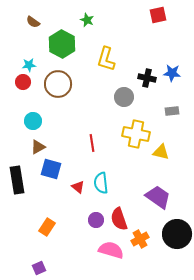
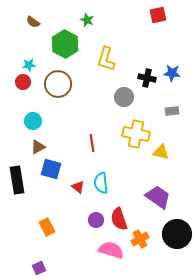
green hexagon: moved 3 px right
orange rectangle: rotated 60 degrees counterclockwise
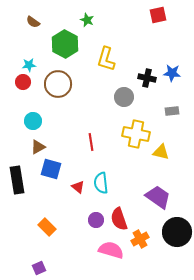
red line: moved 1 px left, 1 px up
orange rectangle: rotated 18 degrees counterclockwise
black circle: moved 2 px up
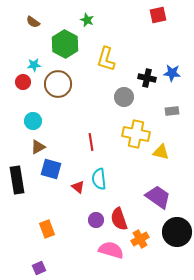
cyan star: moved 5 px right
cyan semicircle: moved 2 px left, 4 px up
orange rectangle: moved 2 px down; rotated 24 degrees clockwise
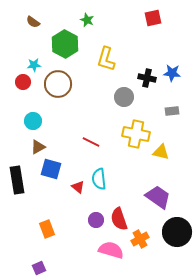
red square: moved 5 px left, 3 px down
red line: rotated 54 degrees counterclockwise
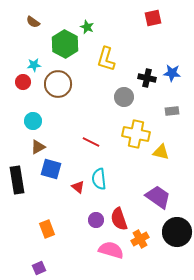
green star: moved 7 px down
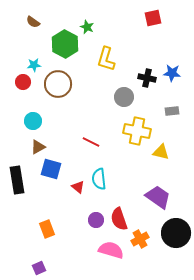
yellow cross: moved 1 px right, 3 px up
black circle: moved 1 px left, 1 px down
